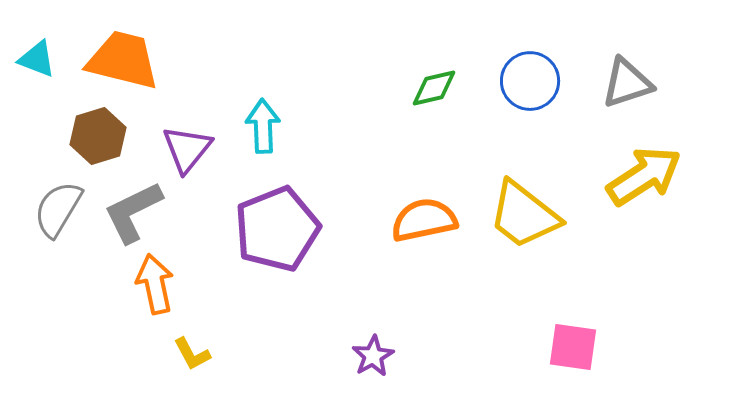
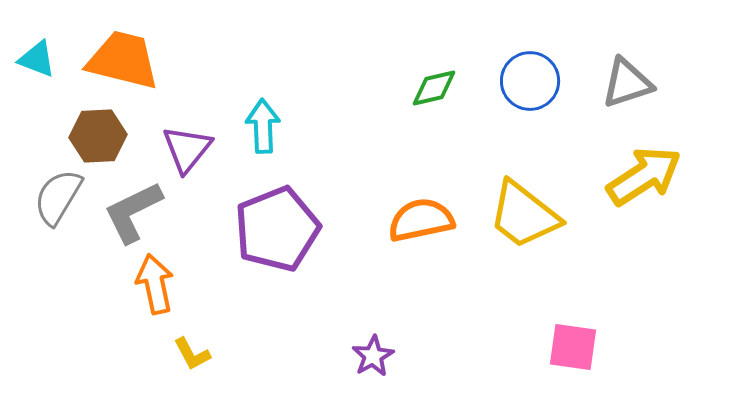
brown hexagon: rotated 14 degrees clockwise
gray semicircle: moved 12 px up
orange semicircle: moved 3 px left
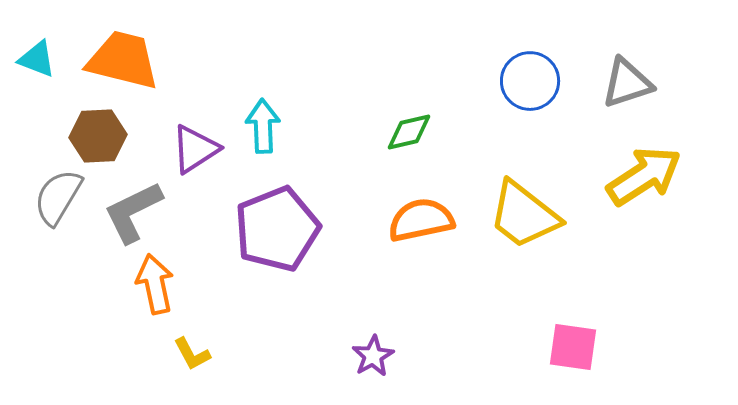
green diamond: moved 25 px left, 44 px down
purple triangle: moved 8 px right; rotated 18 degrees clockwise
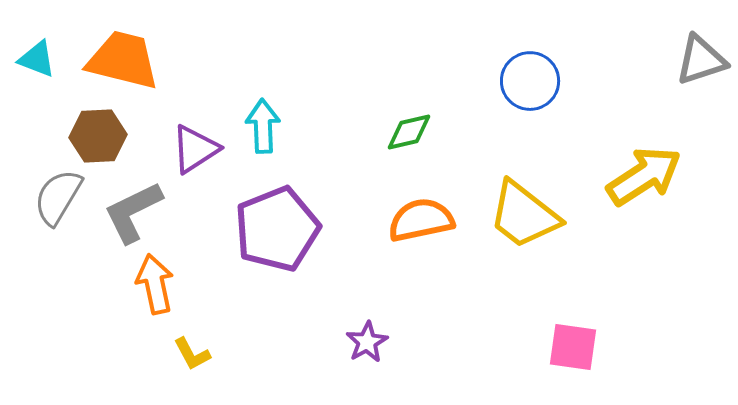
gray triangle: moved 74 px right, 23 px up
purple star: moved 6 px left, 14 px up
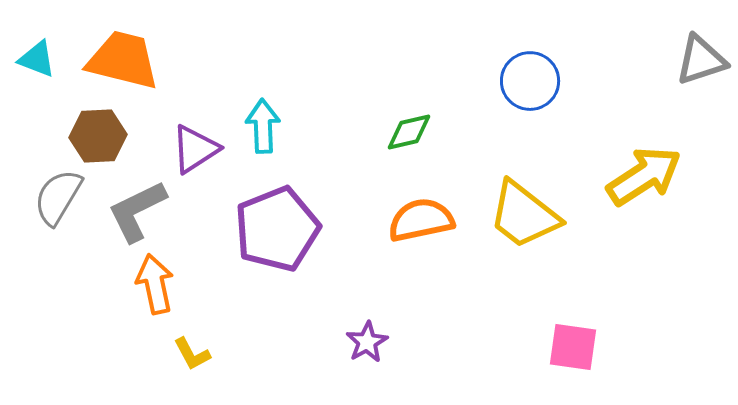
gray L-shape: moved 4 px right, 1 px up
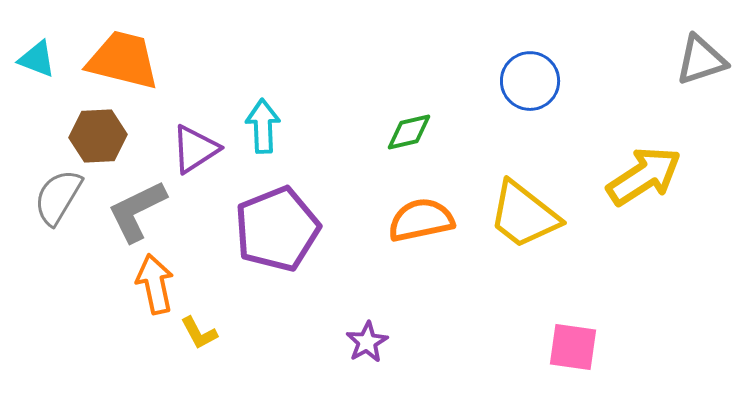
yellow L-shape: moved 7 px right, 21 px up
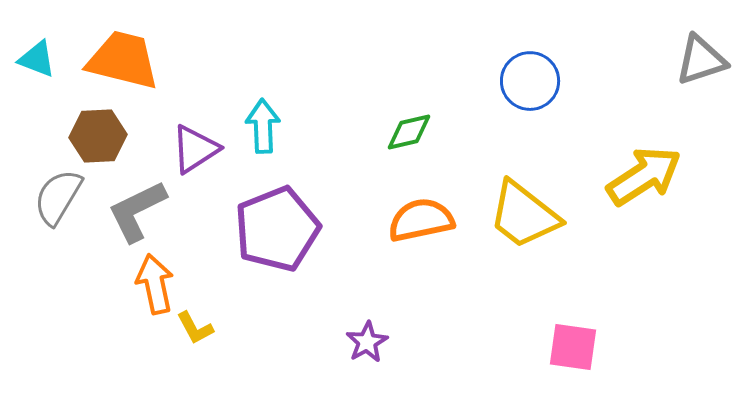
yellow L-shape: moved 4 px left, 5 px up
